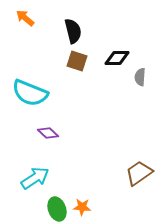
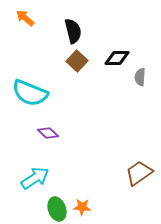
brown square: rotated 25 degrees clockwise
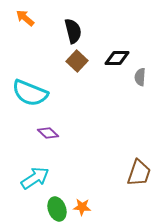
brown trapezoid: rotated 144 degrees clockwise
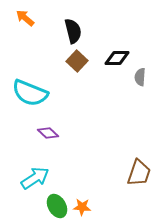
green ellipse: moved 3 px up; rotated 10 degrees counterclockwise
